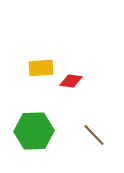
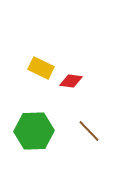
yellow rectangle: rotated 30 degrees clockwise
brown line: moved 5 px left, 4 px up
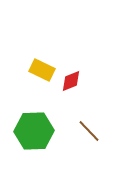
yellow rectangle: moved 1 px right, 2 px down
red diamond: rotated 30 degrees counterclockwise
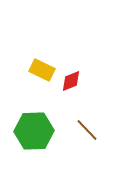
brown line: moved 2 px left, 1 px up
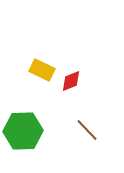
green hexagon: moved 11 px left
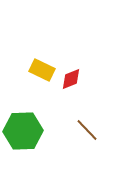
red diamond: moved 2 px up
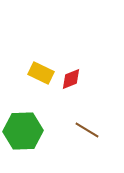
yellow rectangle: moved 1 px left, 3 px down
brown line: rotated 15 degrees counterclockwise
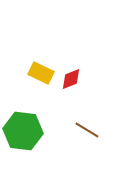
green hexagon: rotated 9 degrees clockwise
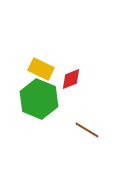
yellow rectangle: moved 4 px up
green hexagon: moved 16 px right, 32 px up; rotated 15 degrees clockwise
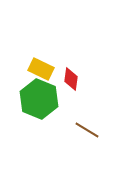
red diamond: rotated 60 degrees counterclockwise
